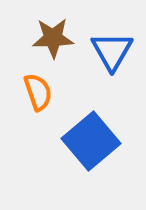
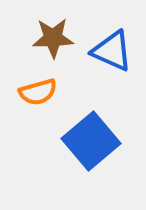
blue triangle: rotated 36 degrees counterclockwise
orange semicircle: rotated 93 degrees clockwise
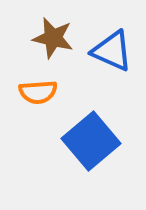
brown star: rotated 15 degrees clockwise
orange semicircle: rotated 12 degrees clockwise
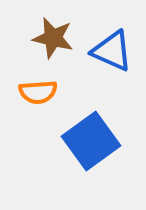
blue square: rotated 4 degrees clockwise
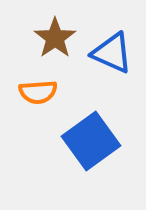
brown star: moved 2 px right; rotated 24 degrees clockwise
blue triangle: moved 2 px down
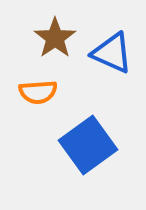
blue square: moved 3 px left, 4 px down
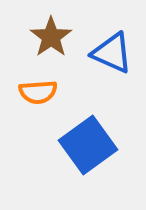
brown star: moved 4 px left, 1 px up
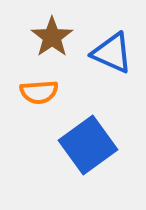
brown star: moved 1 px right
orange semicircle: moved 1 px right
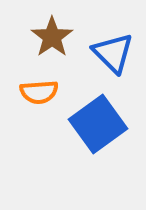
blue triangle: moved 1 px right; rotated 21 degrees clockwise
blue square: moved 10 px right, 21 px up
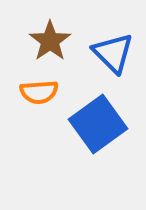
brown star: moved 2 px left, 4 px down
